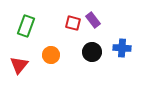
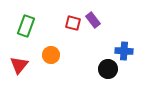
blue cross: moved 2 px right, 3 px down
black circle: moved 16 px right, 17 px down
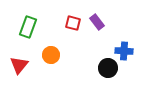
purple rectangle: moved 4 px right, 2 px down
green rectangle: moved 2 px right, 1 px down
black circle: moved 1 px up
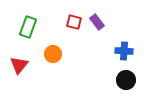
red square: moved 1 px right, 1 px up
orange circle: moved 2 px right, 1 px up
black circle: moved 18 px right, 12 px down
